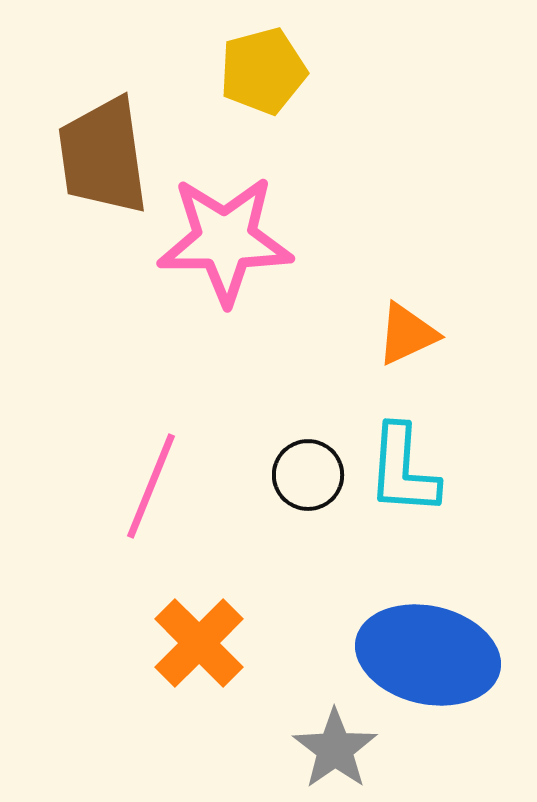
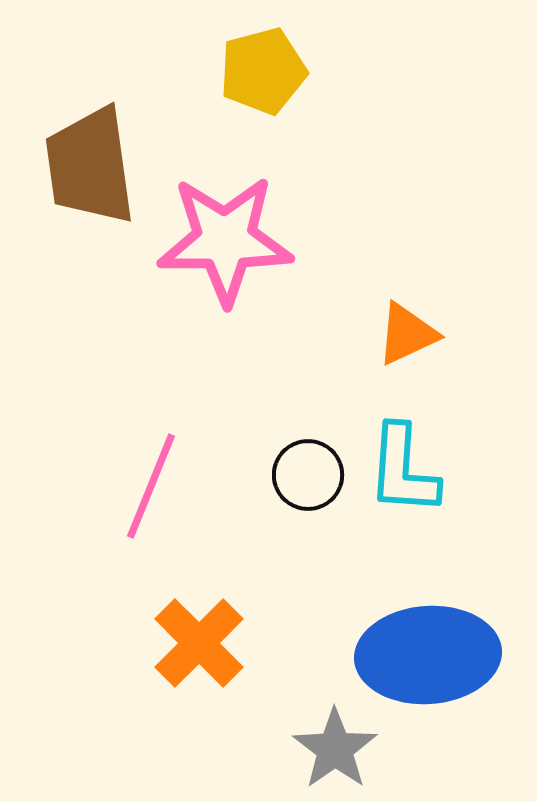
brown trapezoid: moved 13 px left, 10 px down
blue ellipse: rotated 17 degrees counterclockwise
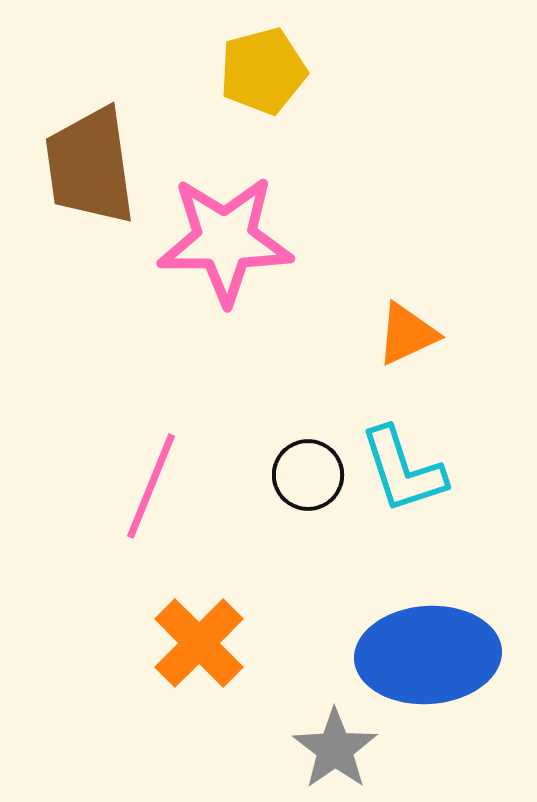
cyan L-shape: rotated 22 degrees counterclockwise
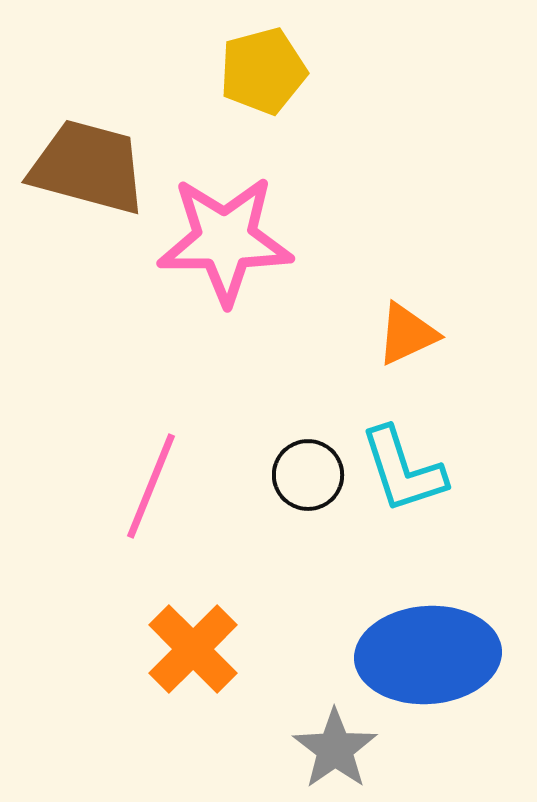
brown trapezoid: moved 2 px left, 1 px down; rotated 113 degrees clockwise
orange cross: moved 6 px left, 6 px down
